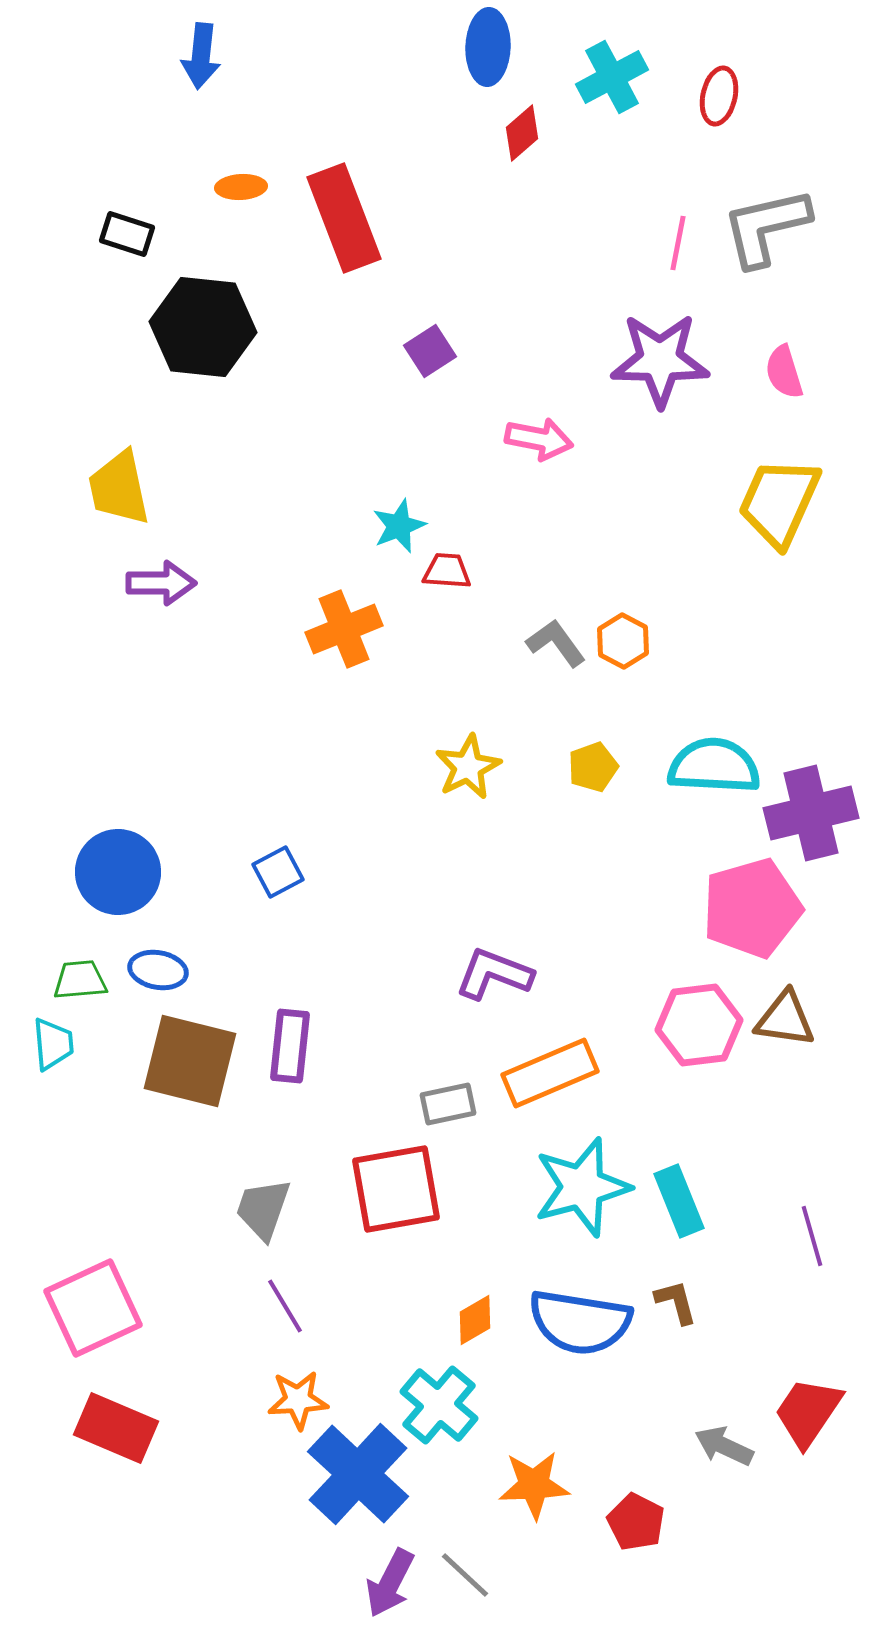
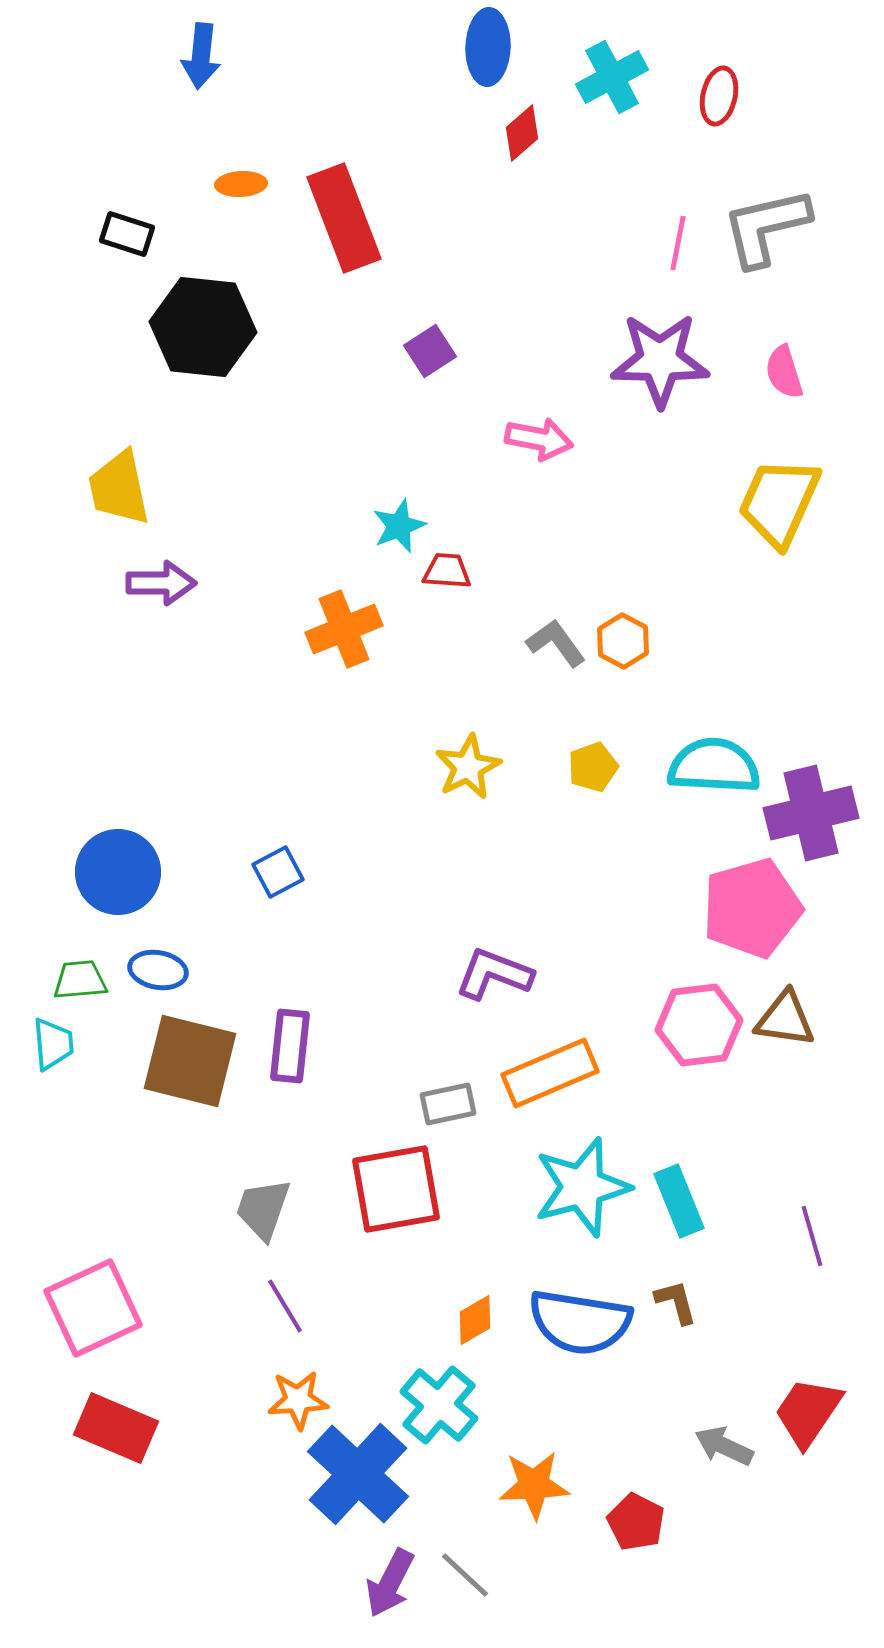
orange ellipse at (241, 187): moved 3 px up
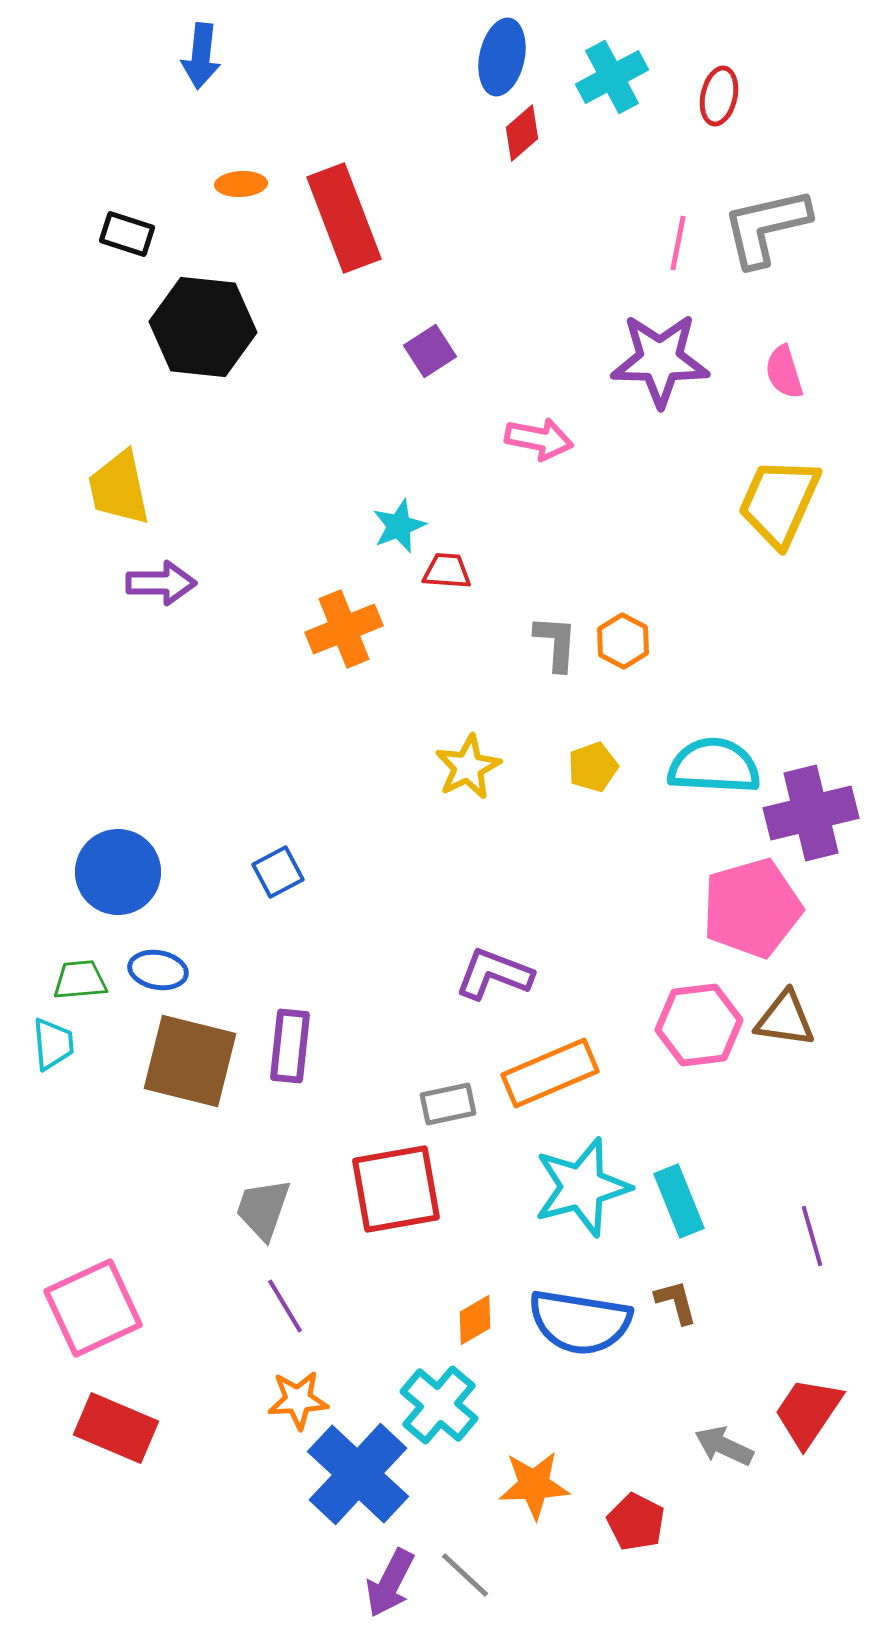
blue ellipse at (488, 47): moved 14 px right, 10 px down; rotated 10 degrees clockwise
gray L-shape at (556, 643): rotated 40 degrees clockwise
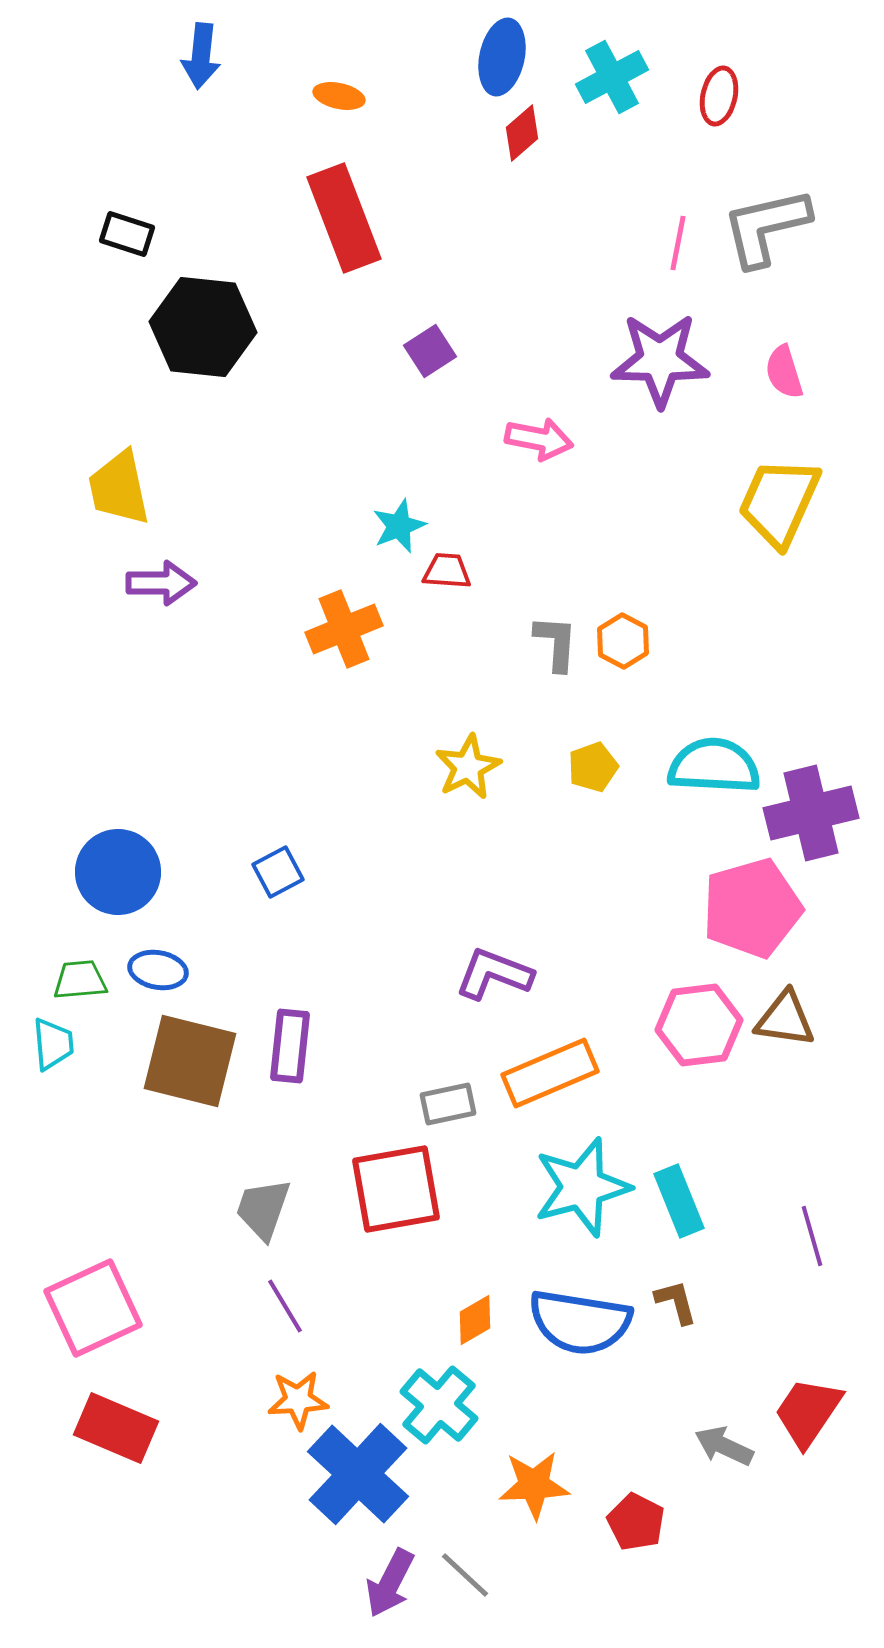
orange ellipse at (241, 184): moved 98 px right, 88 px up; rotated 15 degrees clockwise
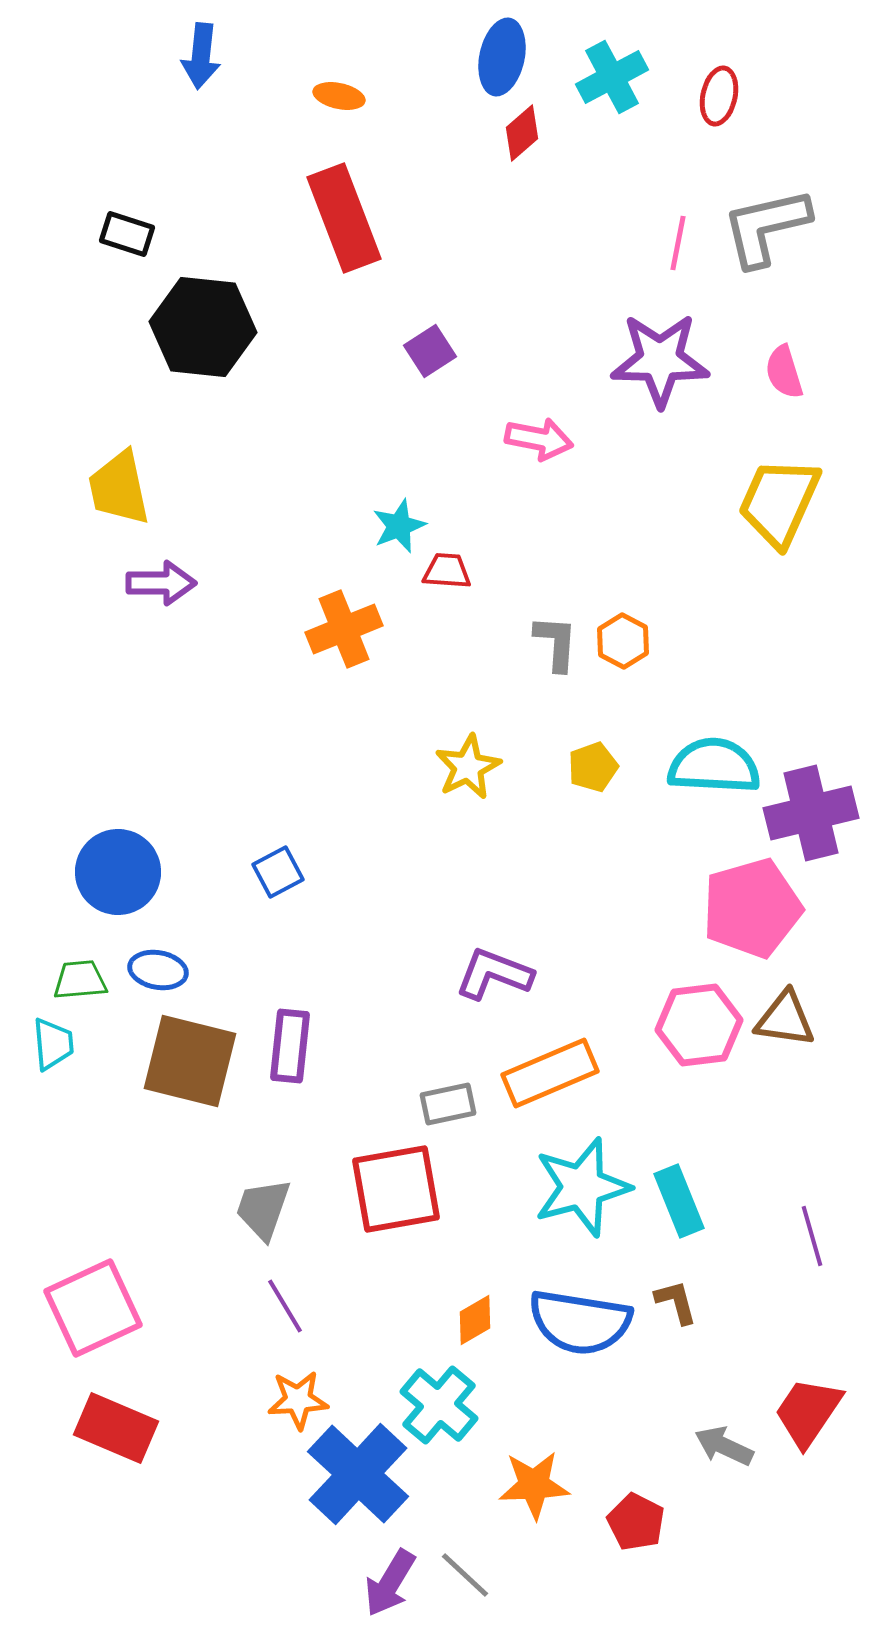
purple arrow at (390, 1583): rotated 4 degrees clockwise
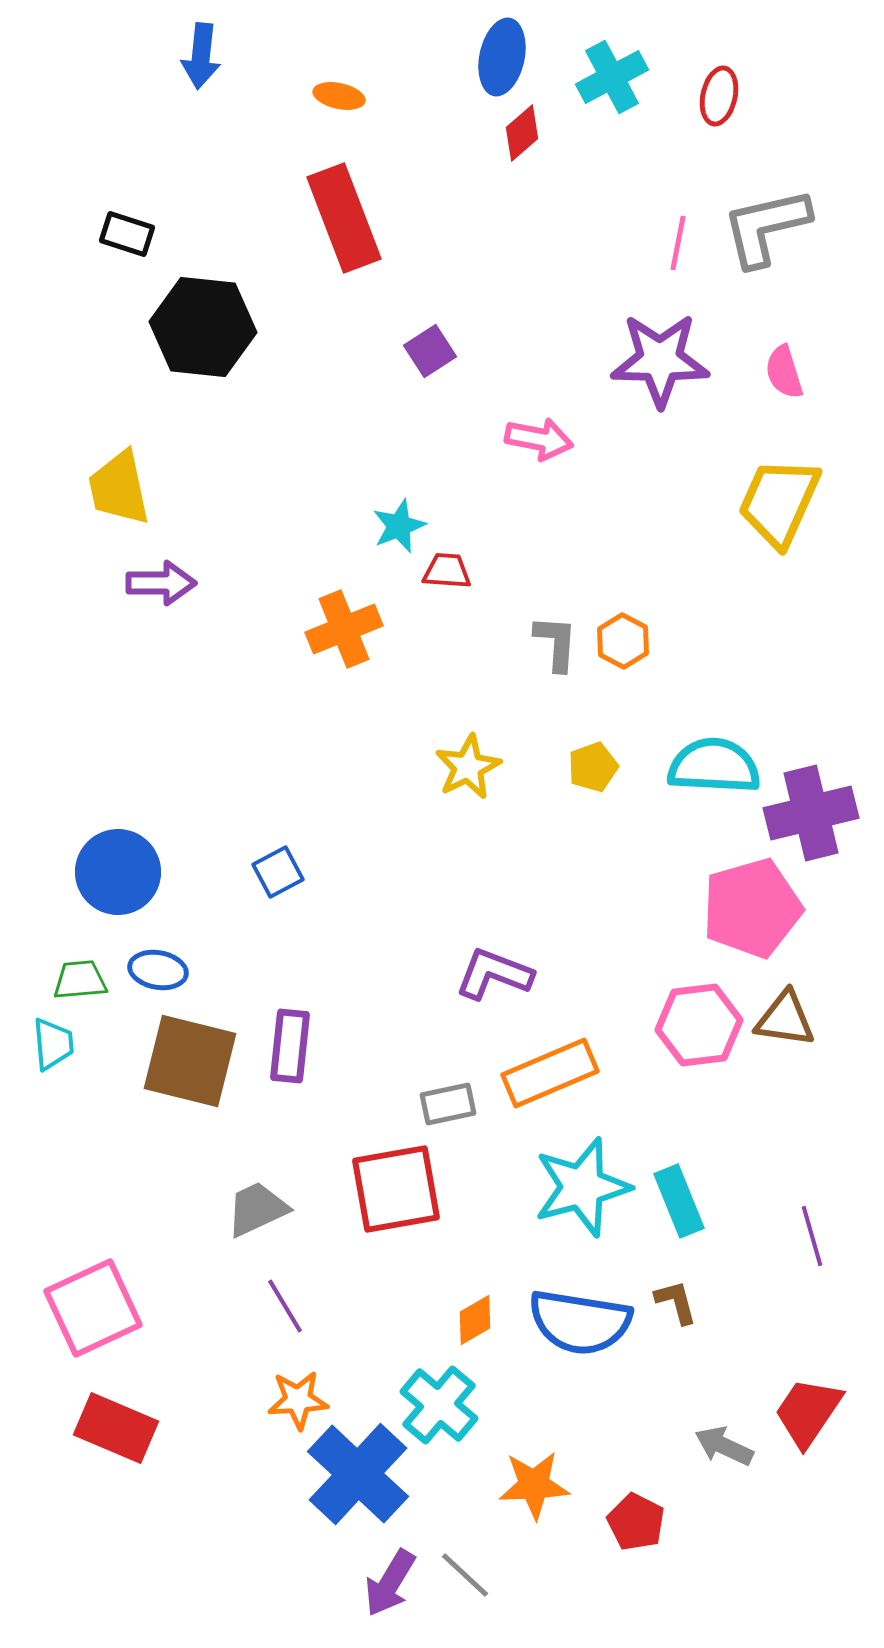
gray trapezoid at (263, 1209): moved 6 px left; rotated 46 degrees clockwise
